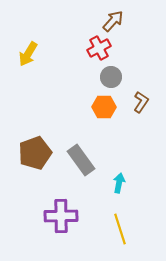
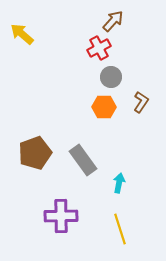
yellow arrow: moved 6 px left, 20 px up; rotated 100 degrees clockwise
gray rectangle: moved 2 px right
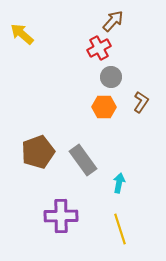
brown pentagon: moved 3 px right, 1 px up
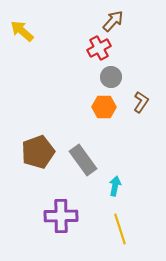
yellow arrow: moved 3 px up
cyan arrow: moved 4 px left, 3 px down
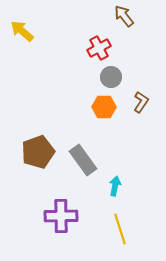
brown arrow: moved 11 px right, 5 px up; rotated 80 degrees counterclockwise
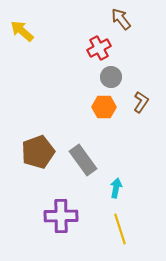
brown arrow: moved 3 px left, 3 px down
cyan arrow: moved 1 px right, 2 px down
